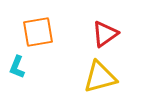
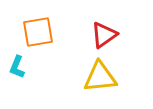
red triangle: moved 1 px left, 1 px down
yellow triangle: rotated 9 degrees clockwise
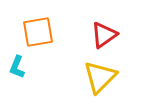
yellow triangle: rotated 39 degrees counterclockwise
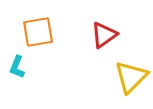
yellow triangle: moved 31 px right
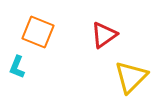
orange square: rotated 32 degrees clockwise
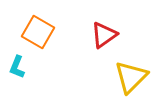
orange square: rotated 8 degrees clockwise
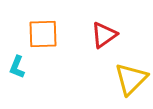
orange square: moved 5 px right, 2 px down; rotated 32 degrees counterclockwise
yellow triangle: moved 2 px down
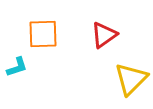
cyan L-shape: rotated 130 degrees counterclockwise
